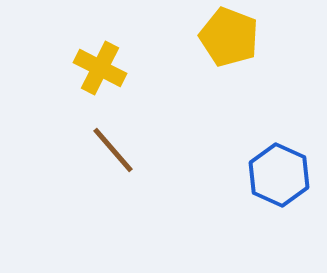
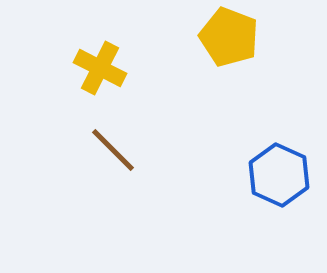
brown line: rotated 4 degrees counterclockwise
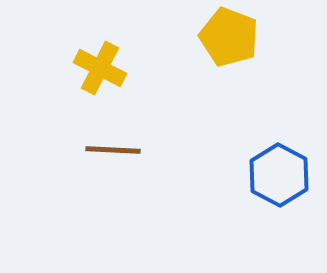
brown line: rotated 42 degrees counterclockwise
blue hexagon: rotated 4 degrees clockwise
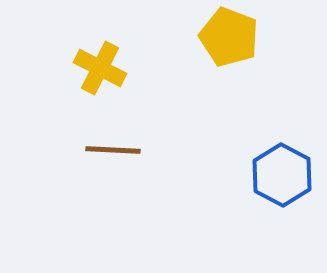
blue hexagon: moved 3 px right
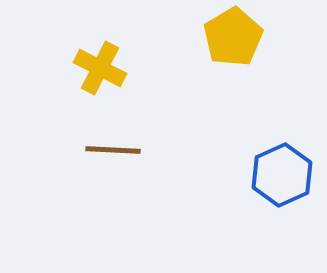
yellow pentagon: moved 4 px right; rotated 20 degrees clockwise
blue hexagon: rotated 8 degrees clockwise
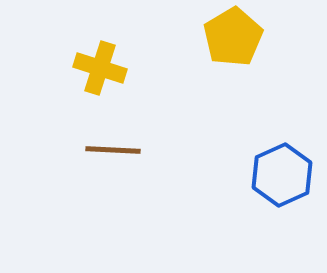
yellow cross: rotated 9 degrees counterclockwise
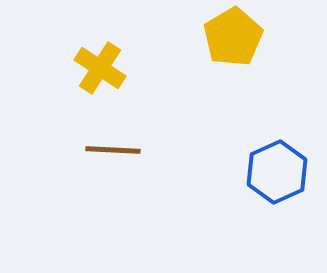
yellow cross: rotated 15 degrees clockwise
blue hexagon: moved 5 px left, 3 px up
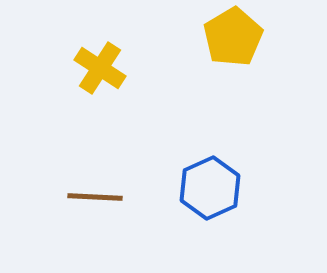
brown line: moved 18 px left, 47 px down
blue hexagon: moved 67 px left, 16 px down
